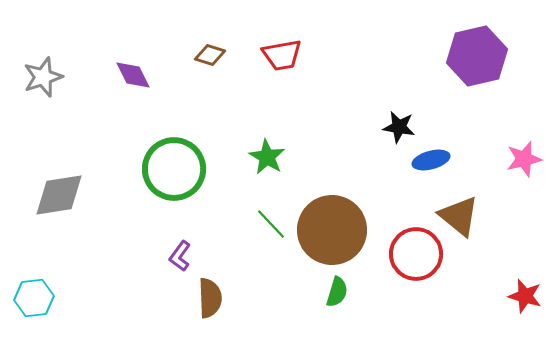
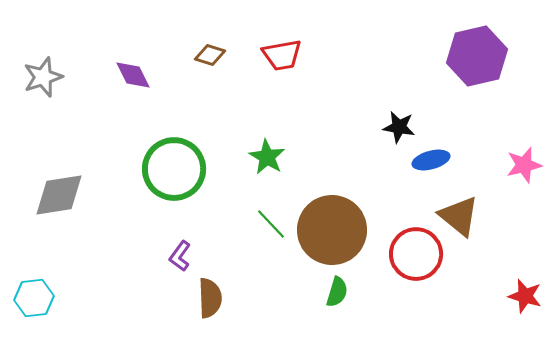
pink star: moved 6 px down
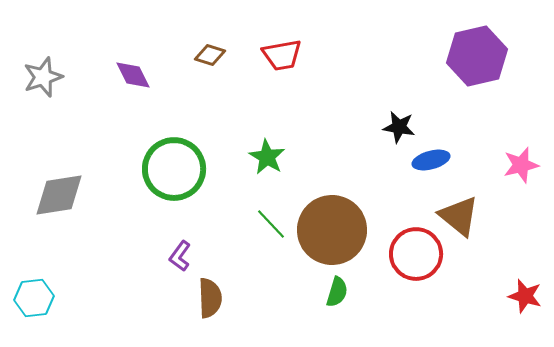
pink star: moved 3 px left
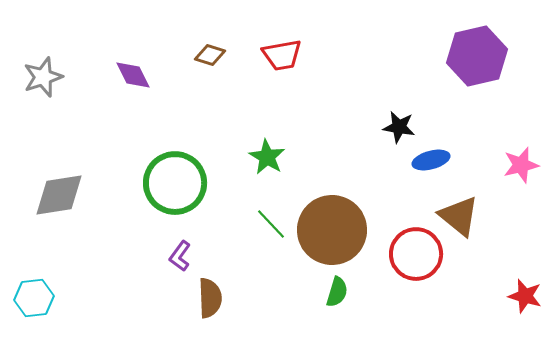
green circle: moved 1 px right, 14 px down
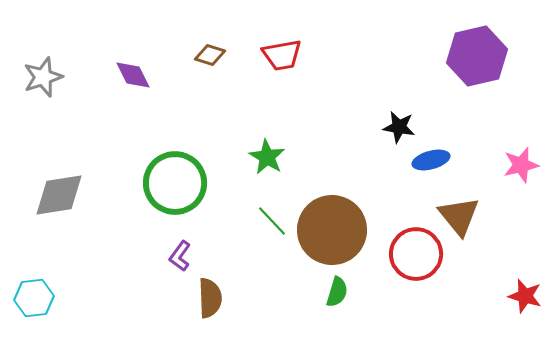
brown triangle: rotated 12 degrees clockwise
green line: moved 1 px right, 3 px up
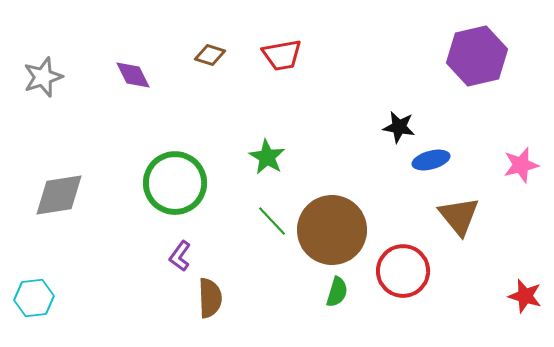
red circle: moved 13 px left, 17 px down
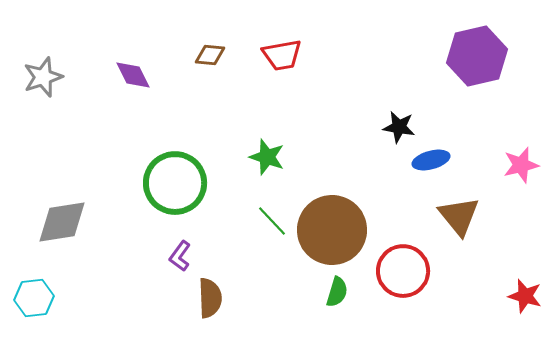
brown diamond: rotated 12 degrees counterclockwise
green star: rotated 12 degrees counterclockwise
gray diamond: moved 3 px right, 27 px down
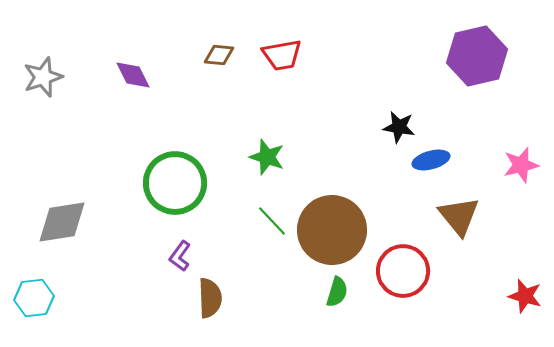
brown diamond: moved 9 px right
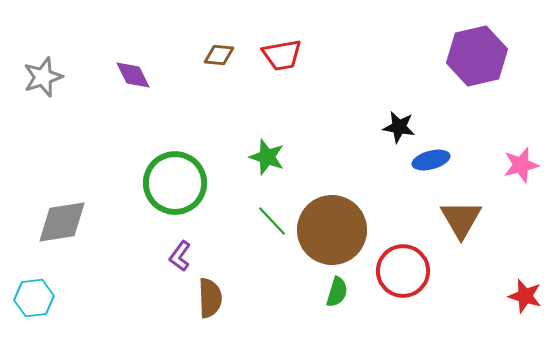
brown triangle: moved 2 px right, 3 px down; rotated 9 degrees clockwise
